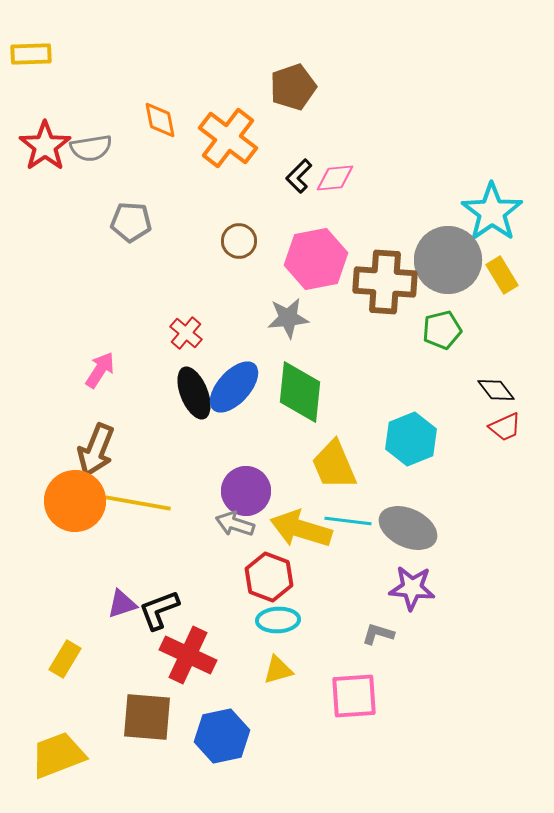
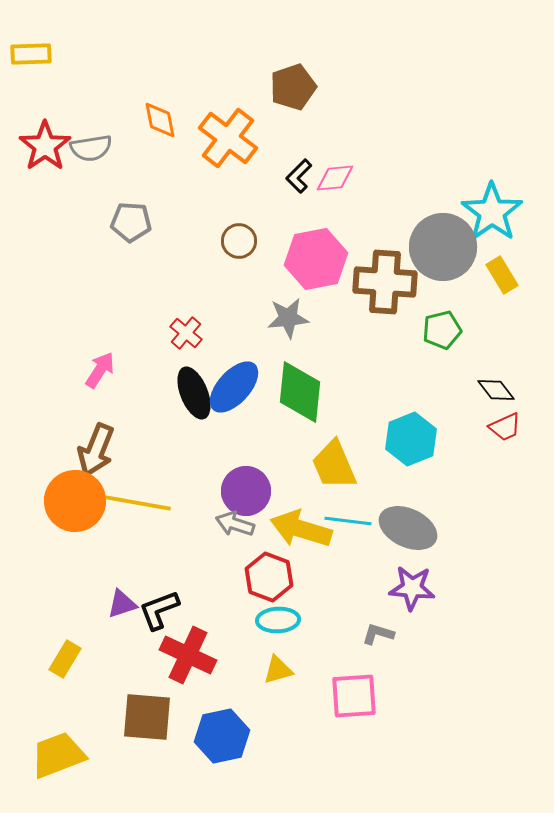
gray circle at (448, 260): moved 5 px left, 13 px up
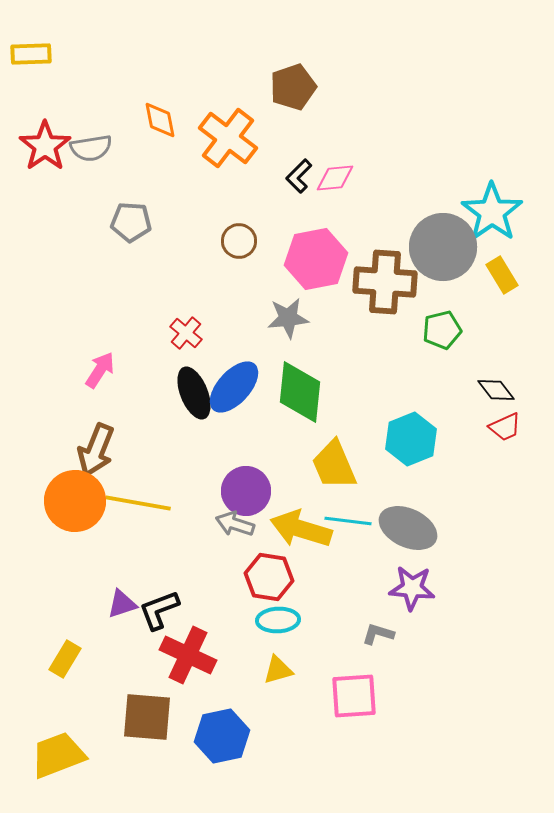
red hexagon at (269, 577): rotated 12 degrees counterclockwise
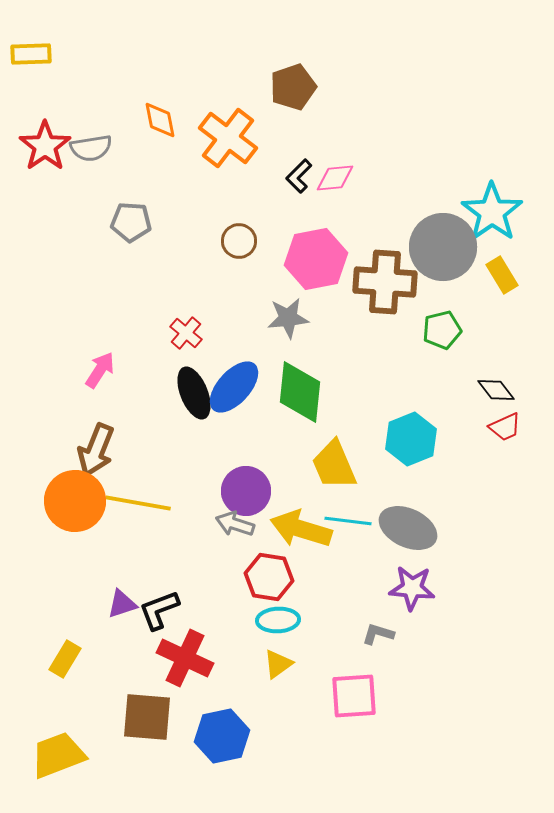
red cross at (188, 655): moved 3 px left, 3 px down
yellow triangle at (278, 670): moved 6 px up; rotated 20 degrees counterclockwise
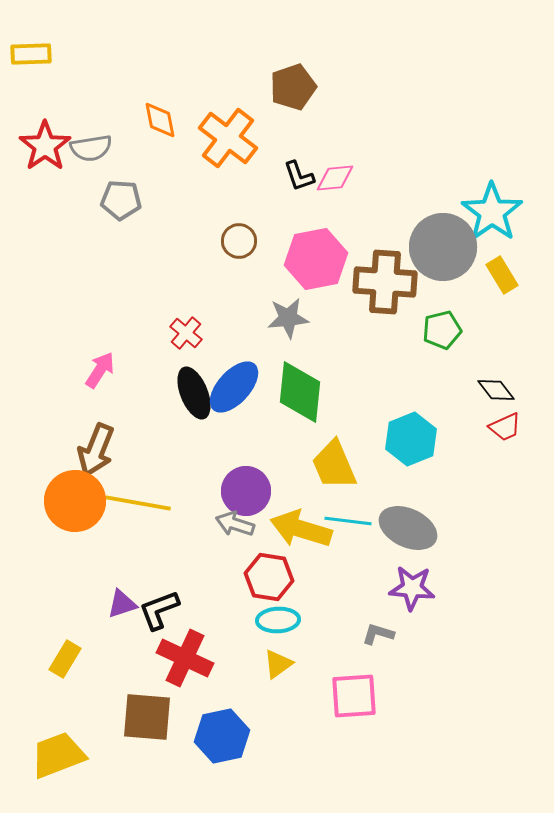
black L-shape at (299, 176): rotated 64 degrees counterclockwise
gray pentagon at (131, 222): moved 10 px left, 22 px up
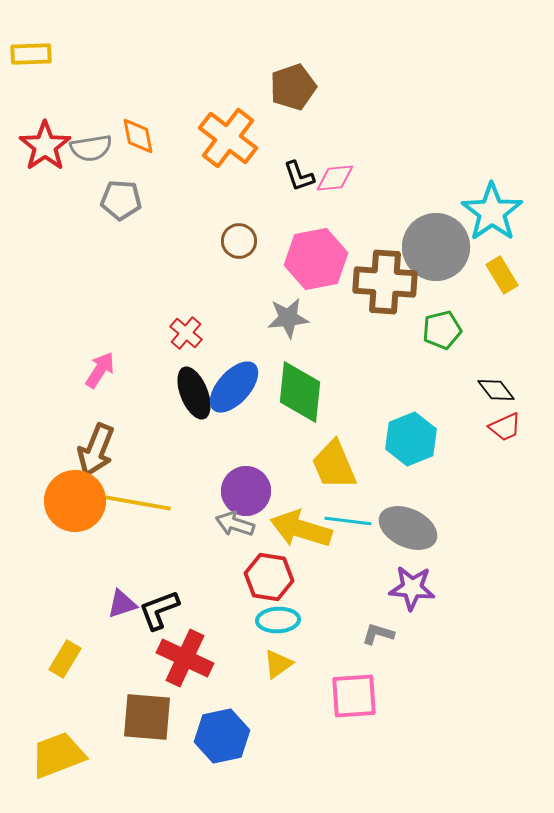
orange diamond at (160, 120): moved 22 px left, 16 px down
gray circle at (443, 247): moved 7 px left
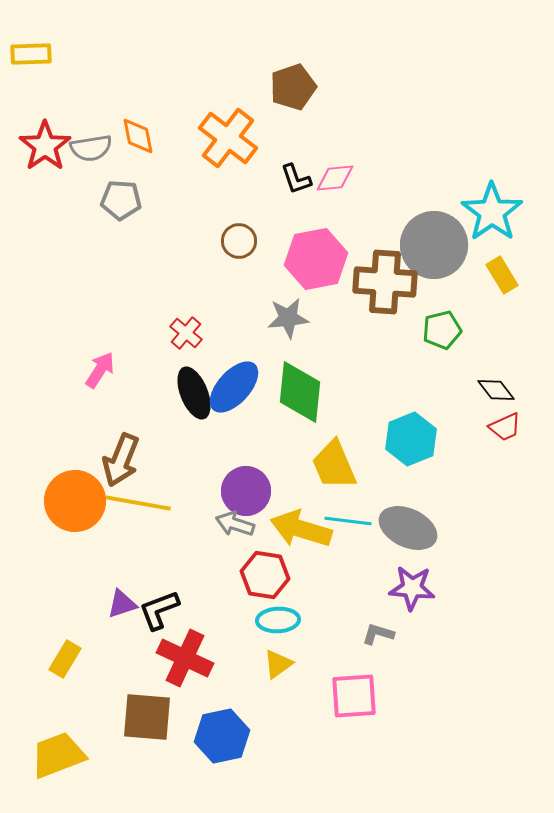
black L-shape at (299, 176): moved 3 px left, 3 px down
gray circle at (436, 247): moved 2 px left, 2 px up
brown arrow at (96, 450): moved 25 px right, 10 px down
red hexagon at (269, 577): moved 4 px left, 2 px up
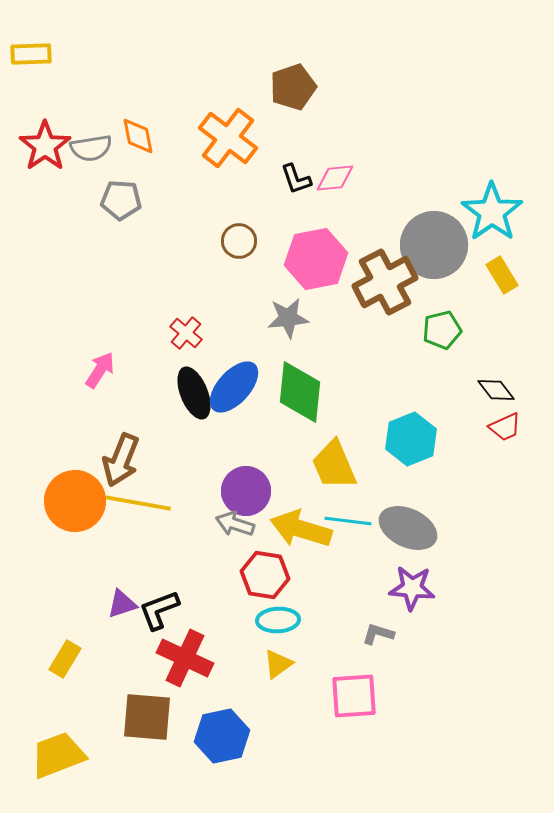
brown cross at (385, 282): rotated 32 degrees counterclockwise
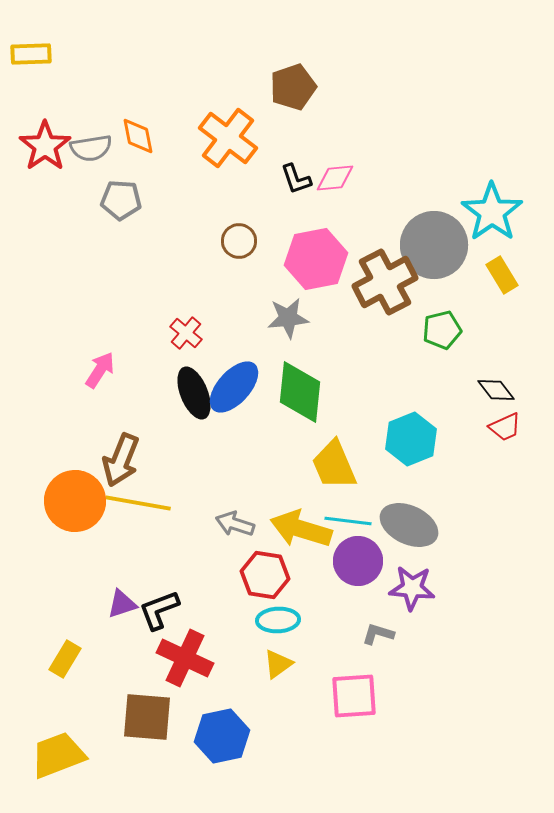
purple circle at (246, 491): moved 112 px right, 70 px down
gray ellipse at (408, 528): moved 1 px right, 3 px up
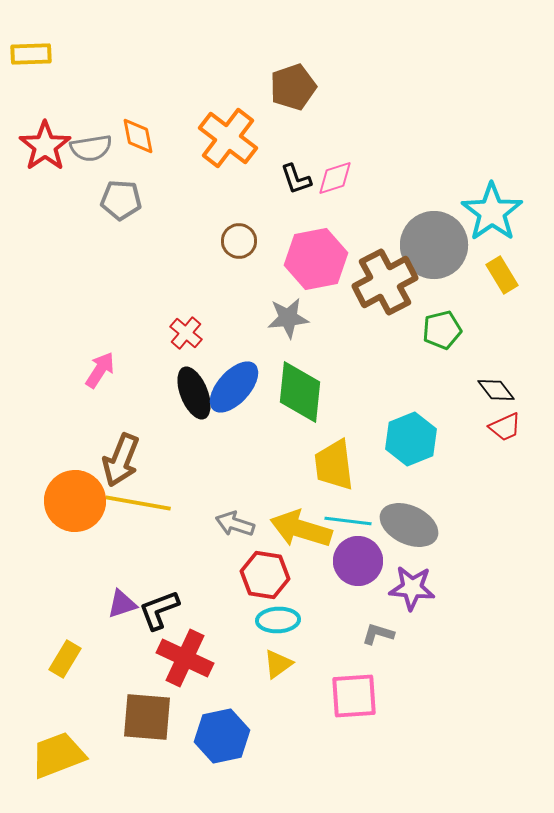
pink diamond at (335, 178): rotated 12 degrees counterclockwise
yellow trapezoid at (334, 465): rotated 16 degrees clockwise
